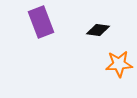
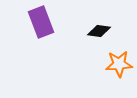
black diamond: moved 1 px right, 1 px down
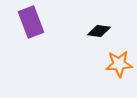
purple rectangle: moved 10 px left
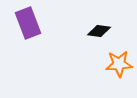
purple rectangle: moved 3 px left, 1 px down
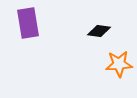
purple rectangle: rotated 12 degrees clockwise
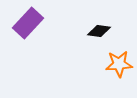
purple rectangle: rotated 52 degrees clockwise
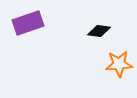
purple rectangle: rotated 28 degrees clockwise
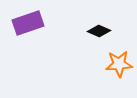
black diamond: rotated 15 degrees clockwise
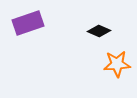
orange star: moved 2 px left
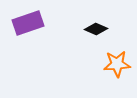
black diamond: moved 3 px left, 2 px up
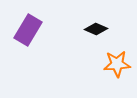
purple rectangle: moved 7 px down; rotated 40 degrees counterclockwise
